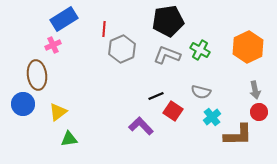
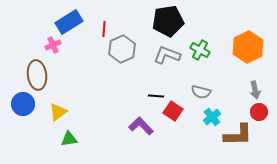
blue rectangle: moved 5 px right, 3 px down
black line: rotated 28 degrees clockwise
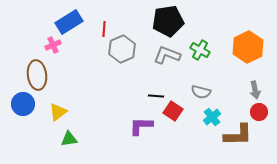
purple L-shape: rotated 45 degrees counterclockwise
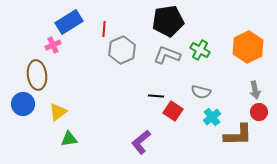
gray hexagon: moved 1 px down
purple L-shape: moved 16 px down; rotated 40 degrees counterclockwise
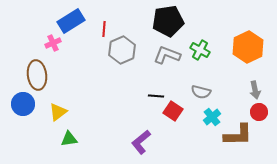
blue rectangle: moved 2 px right, 1 px up
pink cross: moved 2 px up
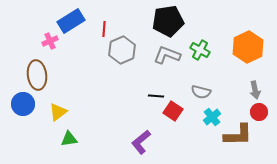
pink cross: moved 3 px left, 2 px up
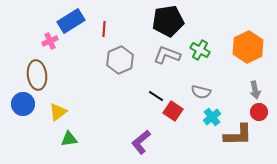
gray hexagon: moved 2 px left, 10 px down
black line: rotated 28 degrees clockwise
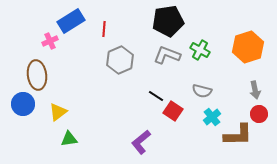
orange hexagon: rotated 8 degrees clockwise
gray semicircle: moved 1 px right, 1 px up
red circle: moved 2 px down
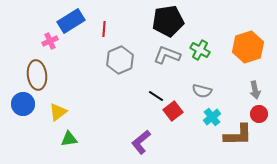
red square: rotated 18 degrees clockwise
